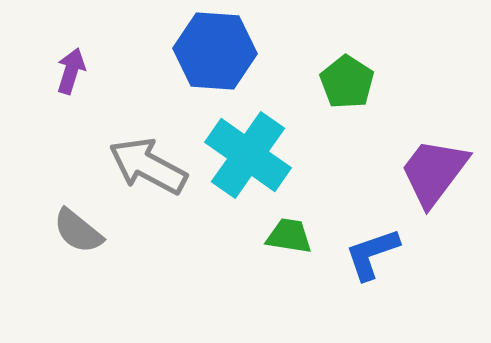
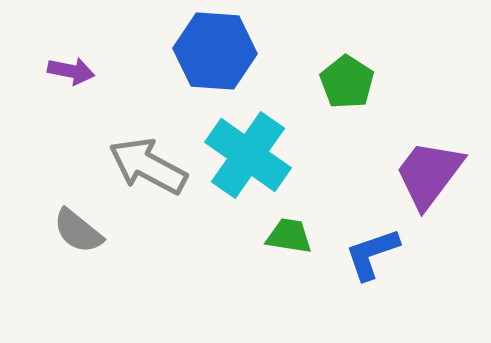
purple arrow: rotated 84 degrees clockwise
purple trapezoid: moved 5 px left, 2 px down
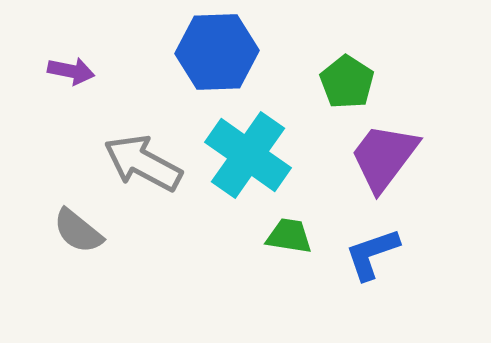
blue hexagon: moved 2 px right, 1 px down; rotated 6 degrees counterclockwise
gray arrow: moved 5 px left, 3 px up
purple trapezoid: moved 45 px left, 17 px up
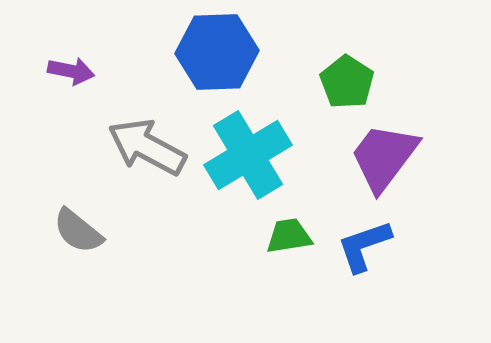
cyan cross: rotated 24 degrees clockwise
gray arrow: moved 4 px right, 16 px up
green trapezoid: rotated 18 degrees counterclockwise
blue L-shape: moved 8 px left, 8 px up
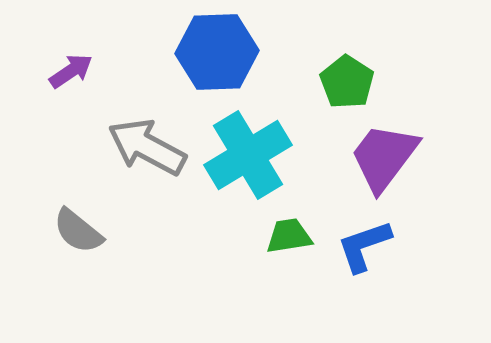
purple arrow: rotated 45 degrees counterclockwise
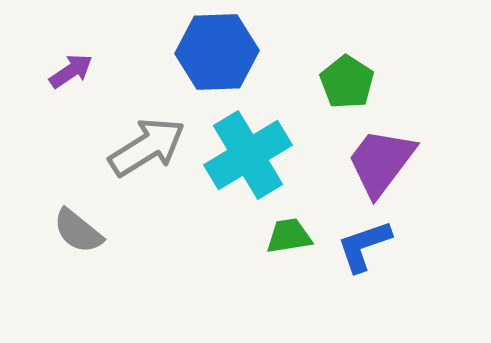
gray arrow: rotated 120 degrees clockwise
purple trapezoid: moved 3 px left, 5 px down
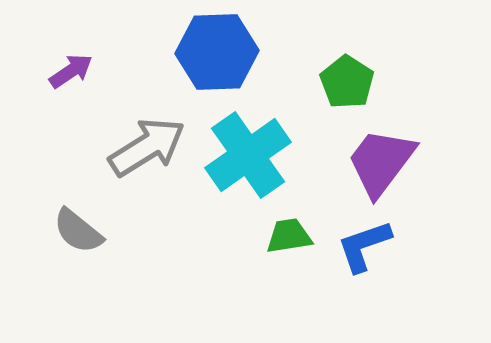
cyan cross: rotated 4 degrees counterclockwise
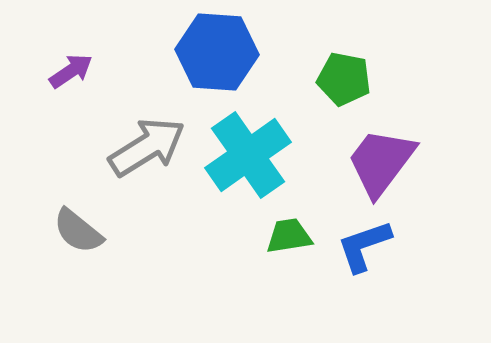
blue hexagon: rotated 6 degrees clockwise
green pentagon: moved 3 px left, 3 px up; rotated 22 degrees counterclockwise
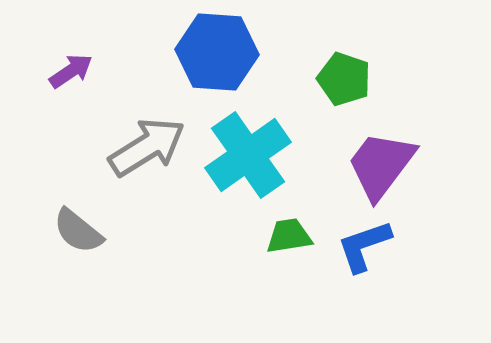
green pentagon: rotated 8 degrees clockwise
purple trapezoid: moved 3 px down
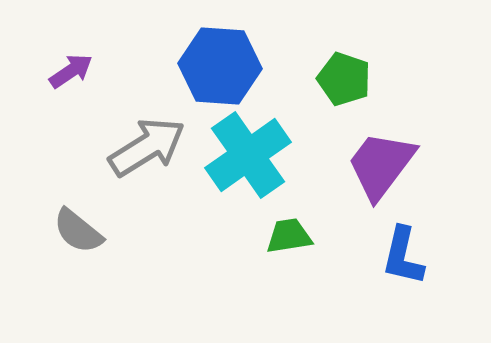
blue hexagon: moved 3 px right, 14 px down
blue L-shape: moved 39 px right, 10 px down; rotated 58 degrees counterclockwise
